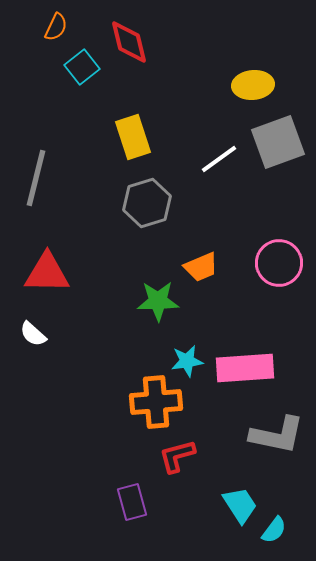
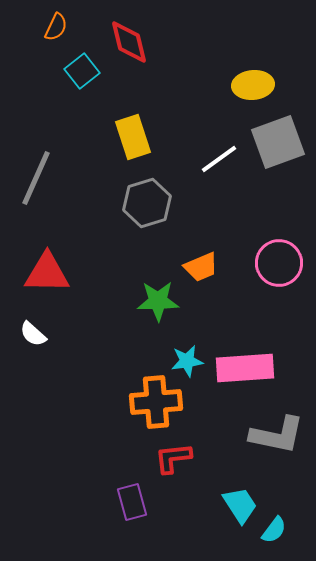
cyan square: moved 4 px down
gray line: rotated 10 degrees clockwise
red L-shape: moved 4 px left, 2 px down; rotated 9 degrees clockwise
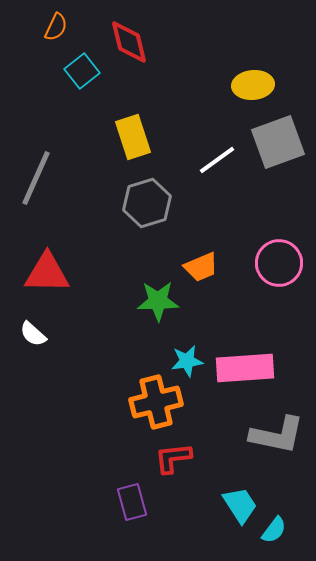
white line: moved 2 px left, 1 px down
orange cross: rotated 9 degrees counterclockwise
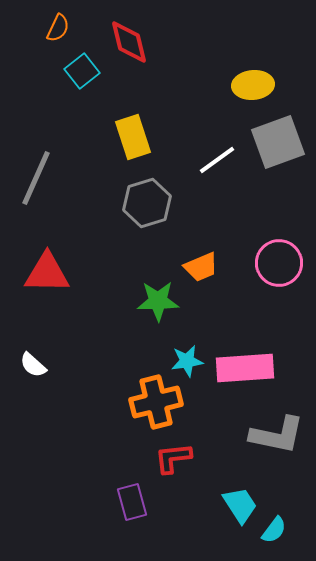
orange semicircle: moved 2 px right, 1 px down
white semicircle: moved 31 px down
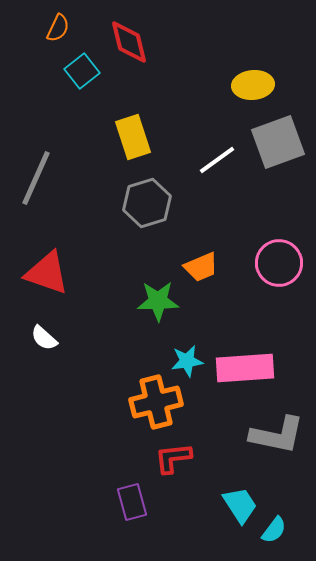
red triangle: rotated 18 degrees clockwise
white semicircle: moved 11 px right, 27 px up
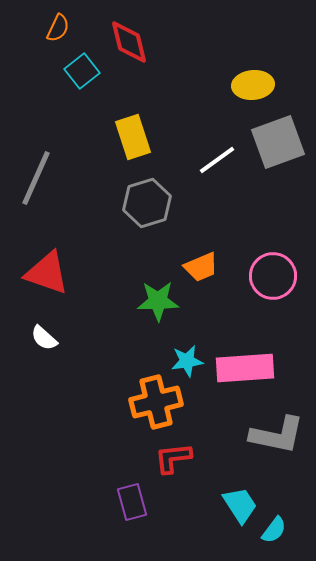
pink circle: moved 6 px left, 13 px down
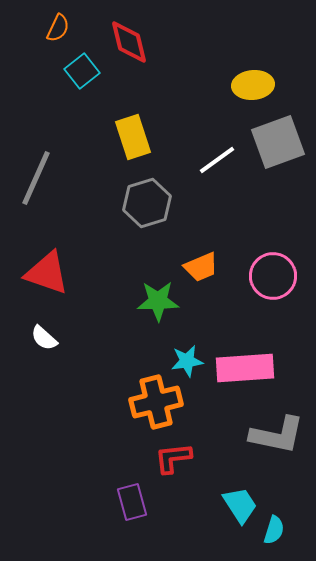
cyan semicircle: rotated 20 degrees counterclockwise
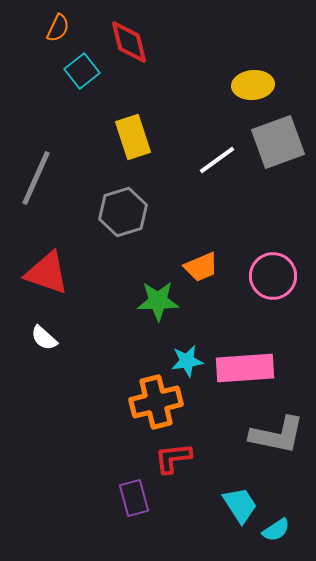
gray hexagon: moved 24 px left, 9 px down
purple rectangle: moved 2 px right, 4 px up
cyan semicircle: moved 2 px right; rotated 40 degrees clockwise
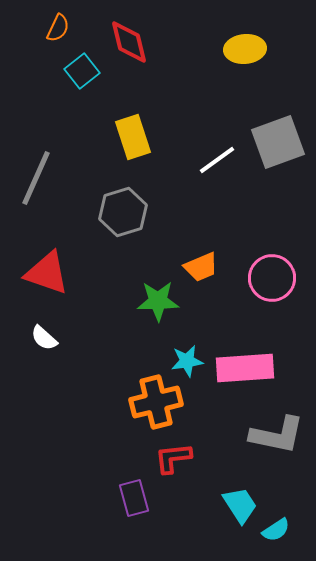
yellow ellipse: moved 8 px left, 36 px up
pink circle: moved 1 px left, 2 px down
